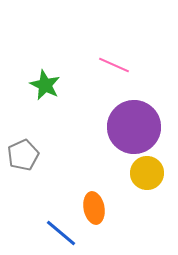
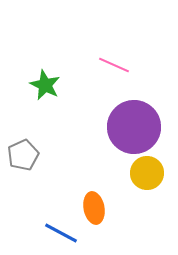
blue line: rotated 12 degrees counterclockwise
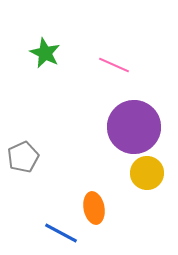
green star: moved 32 px up
gray pentagon: moved 2 px down
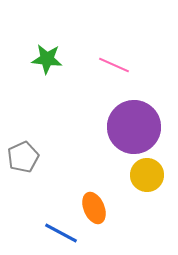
green star: moved 2 px right, 6 px down; rotated 20 degrees counterclockwise
yellow circle: moved 2 px down
orange ellipse: rotated 12 degrees counterclockwise
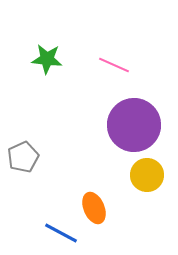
purple circle: moved 2 px up
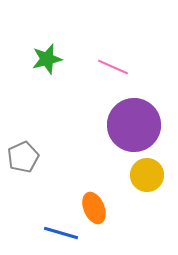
green star: rotated 20 degrees counterclockwise
pink line: moved 1 px left, 2 px down
blue line: rotated 12 degrees counterclockwise
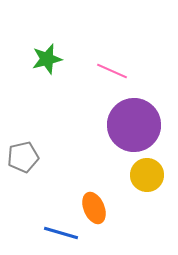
pink line: moved 1 px left, 4 px down
gray pentagon: rotated 12 degrees clockwise
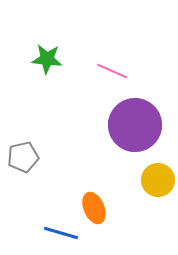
green star: rotated 20 degrees clockwise
purple circle: moved 1 px right
yellow circle: moved 11 px right, 5 px down
